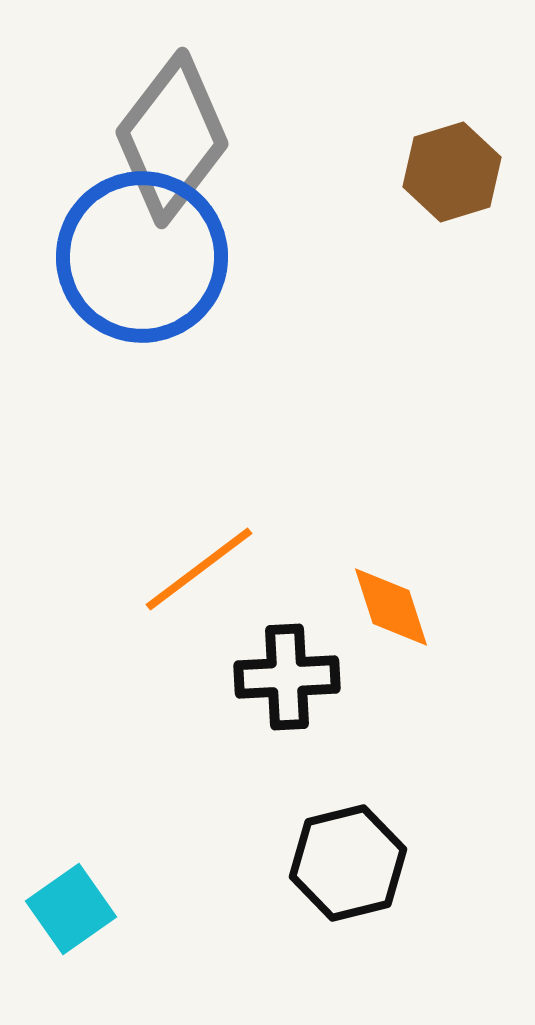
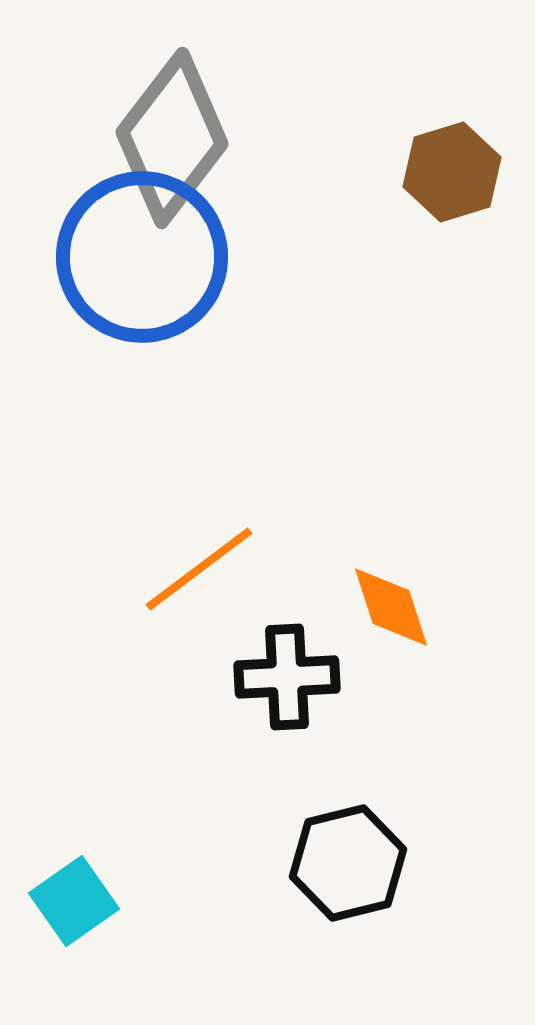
cyan square: moved 3 px right, 8 px up
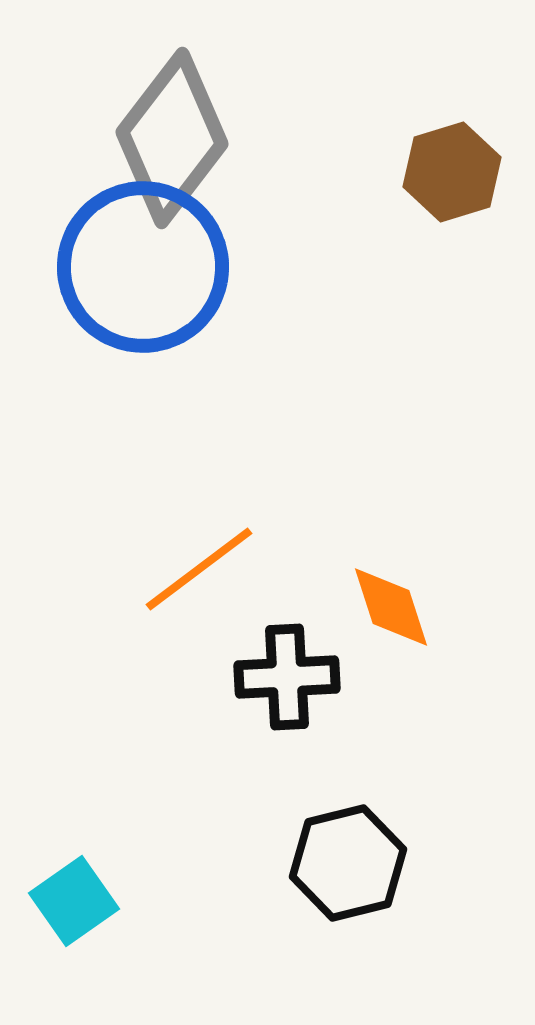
blue circle: moved 1 px right, 10 px down
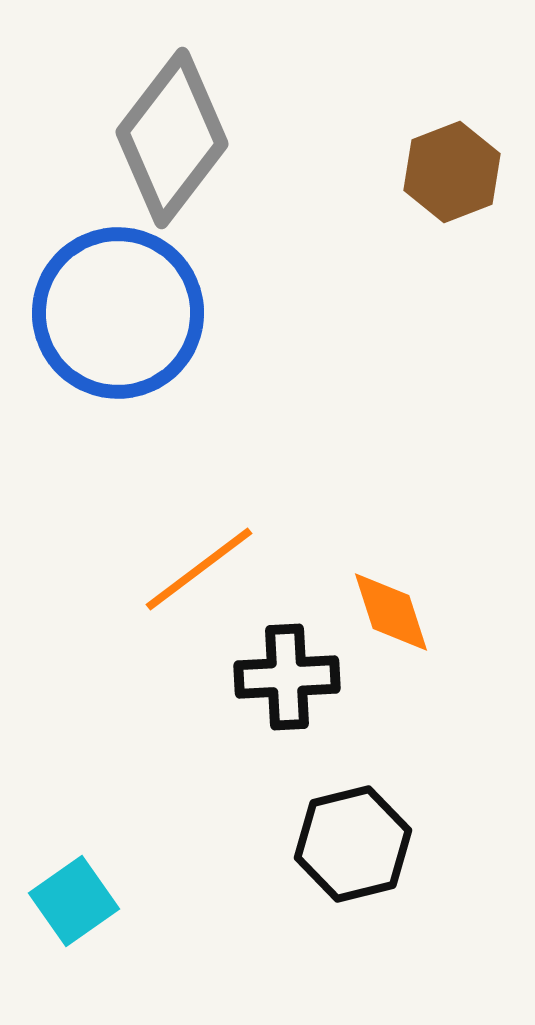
brown hexagon: rotated 4 degrees counterclockwise
blue circle: moved 25 px left, 46 px down
orange diamond: moved 5 px down
black hexagon: moved 5 px right, 19 px up
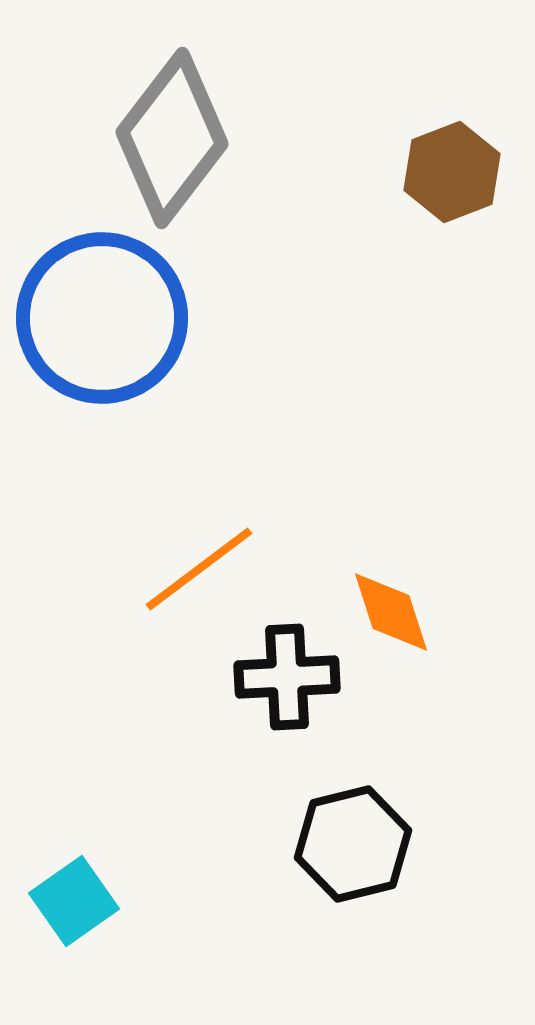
blue circle: moved 16 px left, 5 px down
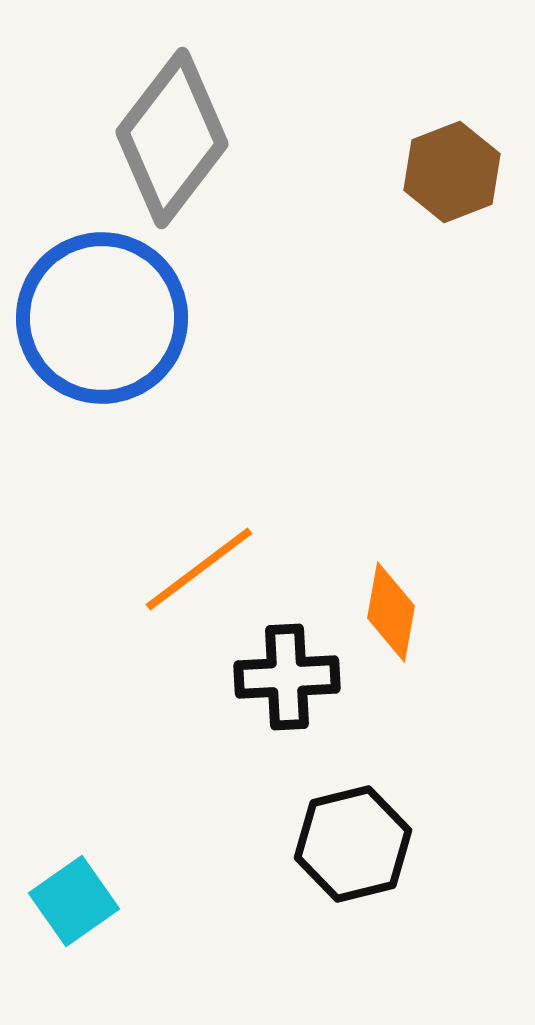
orange diamond: rotated 28 degrees clockwise
